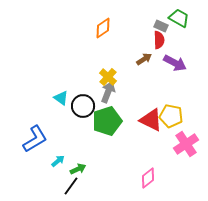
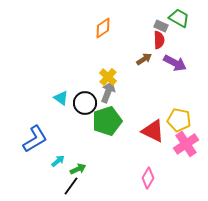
black circle: moved 2 px right, 3 px up
yellow pentagon: moved 8 px right, 4 px down
red triangle: moved 2 px right, 11 px down
pink diamond: rotated 20 degrees counterclockwise
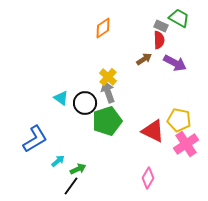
gray arrow: rotated 40 degrees counterclockwise
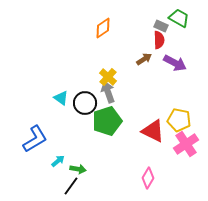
green arrow: rotated 35 degrees clockwise
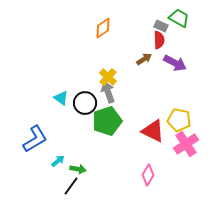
pink diamond: moved 3 px up
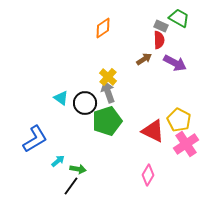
yellow pentagon: rotated 15 degrees clockwise
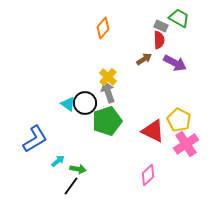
orange diamond: rotated 15 degrees counterclockwise
cyan triangle: moved 7 px right, 6 px down
pink diamond: rotated 15 degrees clockwise
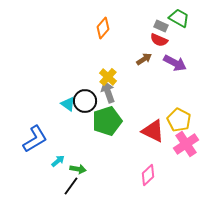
red semicircle: rotated 114 degrees clockwise
black circle: moved 2 px up
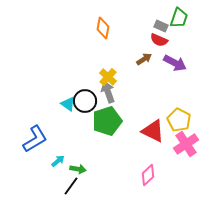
green trapezoid: rotated 80 degrees clockwise
orange diamond: rotated 30 degrees counterclockwise
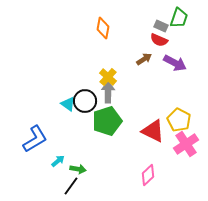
gray arrow: rotated 20 degrees clockwise
